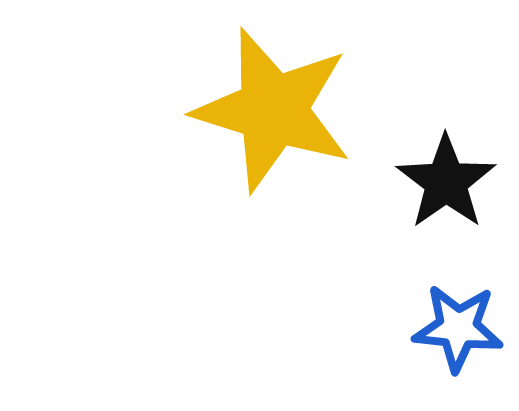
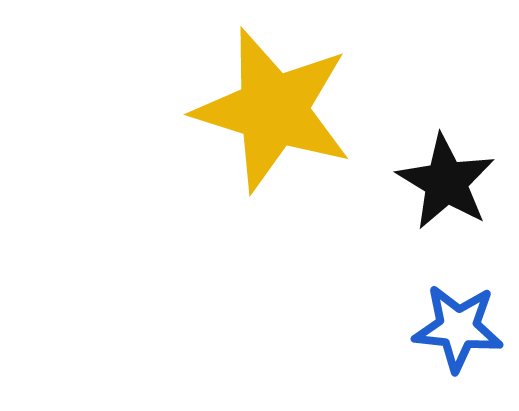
black star: rotated 6 degrees counterclockwise
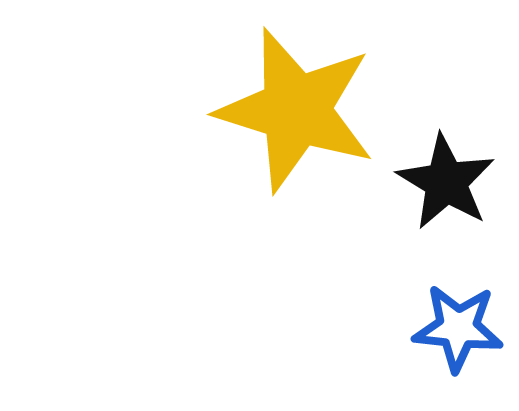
yellow star: moved 23 px right
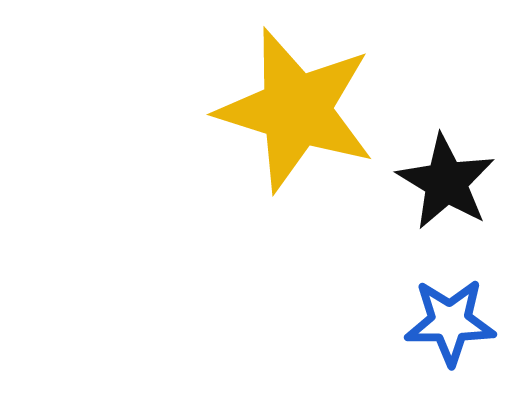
blue star: moved 8 px left, 6 px up; rotated 6 degrees counterclockwise
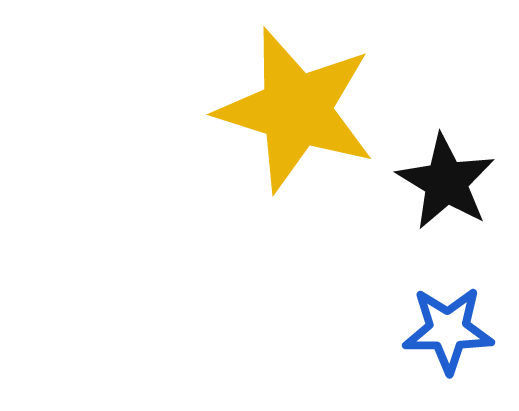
blue star: moved 2 px left, 8 px down
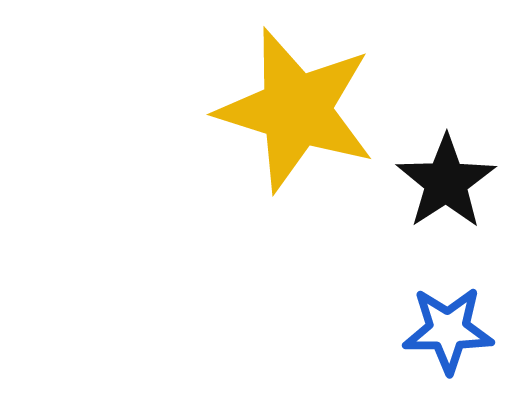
black star: rotated 8 degrees clockwise
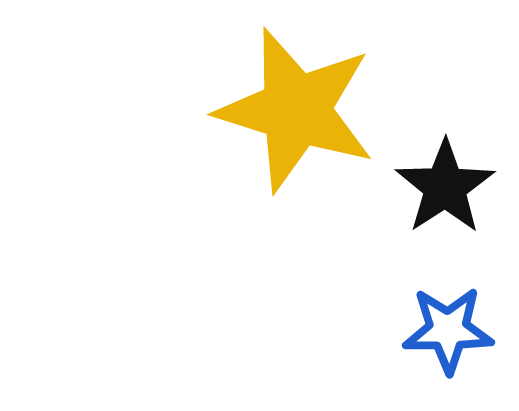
black star: moved 1 px left, 5 px down
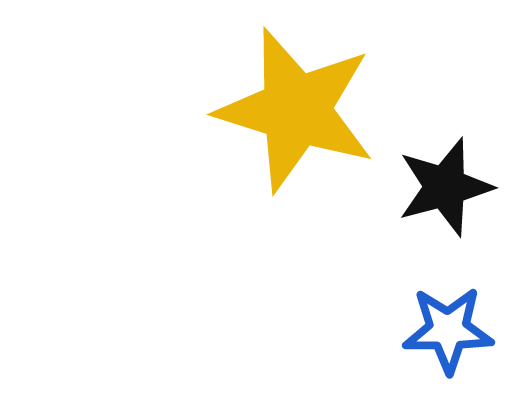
black star: rotated 18 degrees clockwise
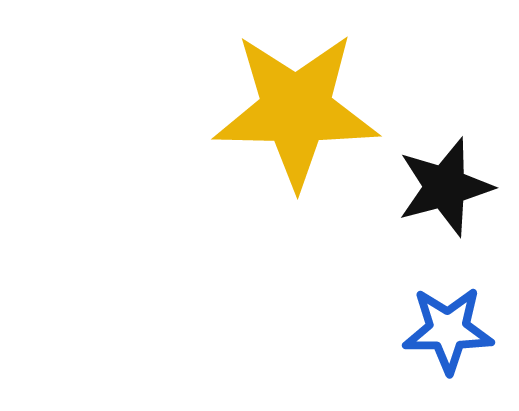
yellow star: rotated 16 degrees counterclockwise
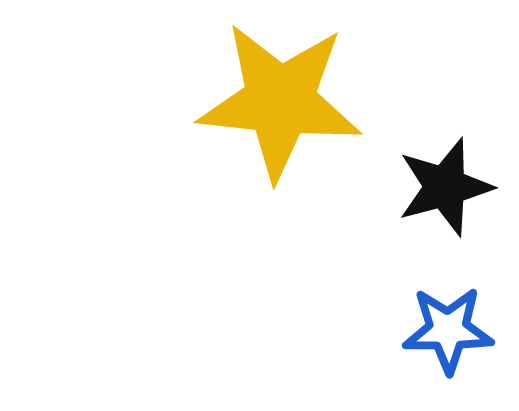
yellow star: moved 16 px left, 9 px up; rotated 5 degrees clockwise
